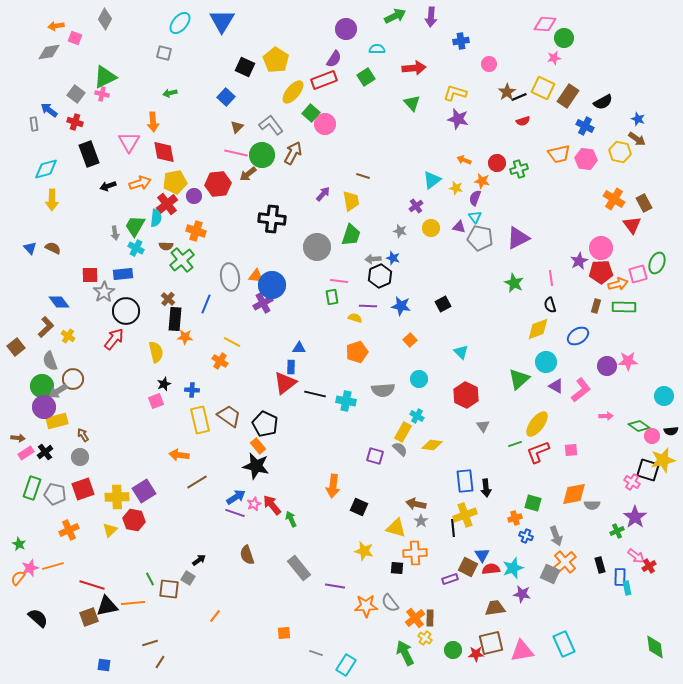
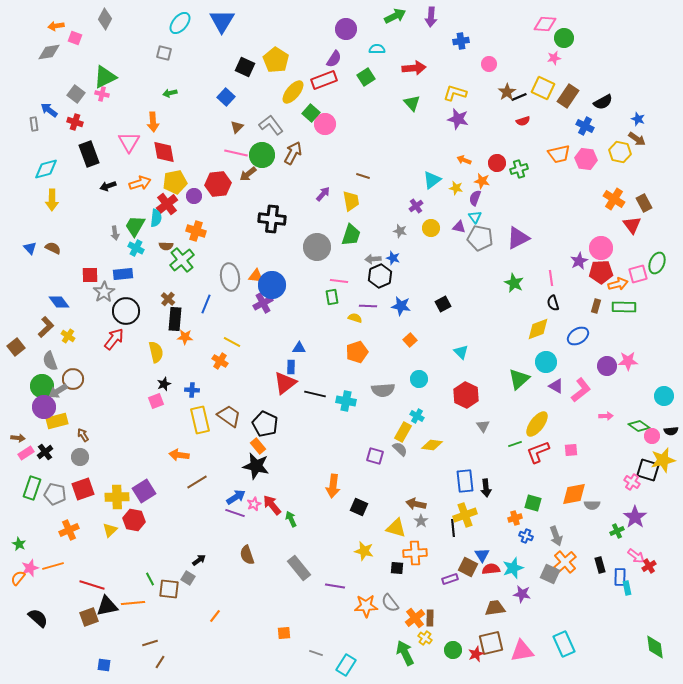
black semicircle at (550, 305): moved 3 px right, 2 px up
red star at (476, 654): rotated 21 degrees counterclockwise
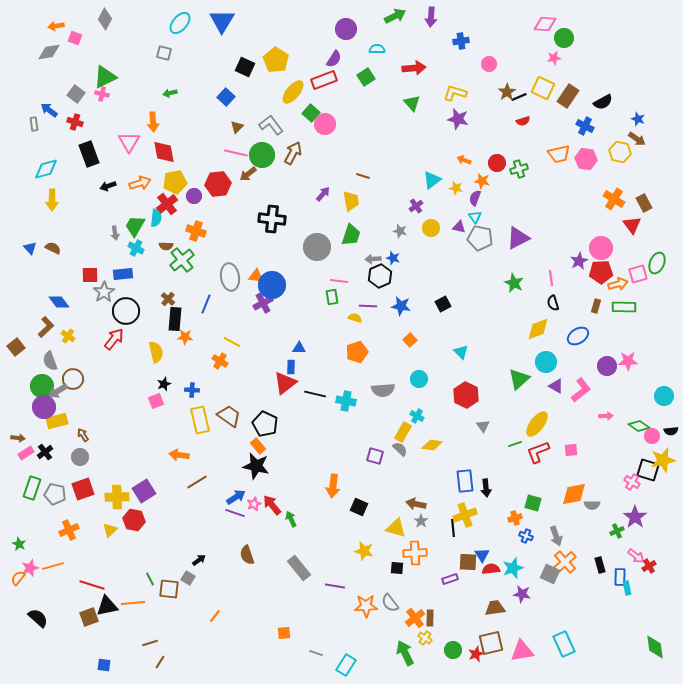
brown square at (468, 567): moved 5 px up; rotated 24 degrees counterclockwise
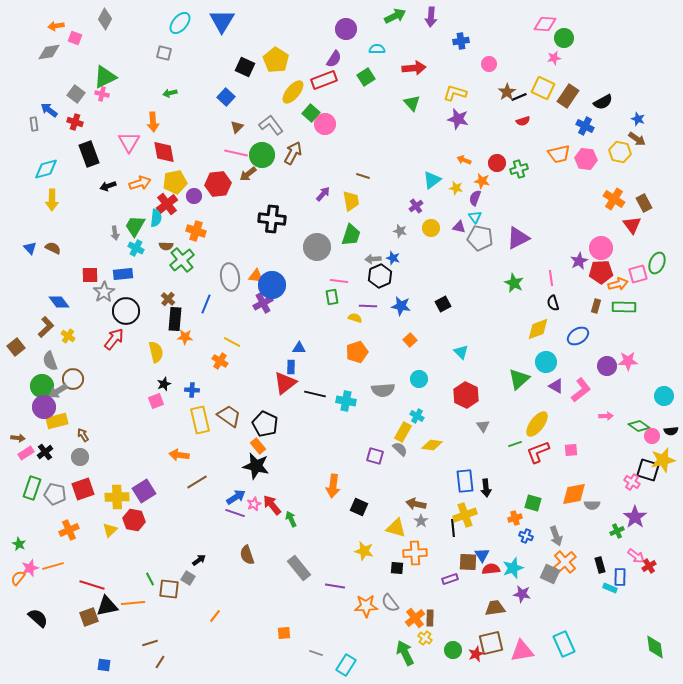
cyan rectangle at (627, 588): moved 17 px left; rotated 56 degrees counterclockwise
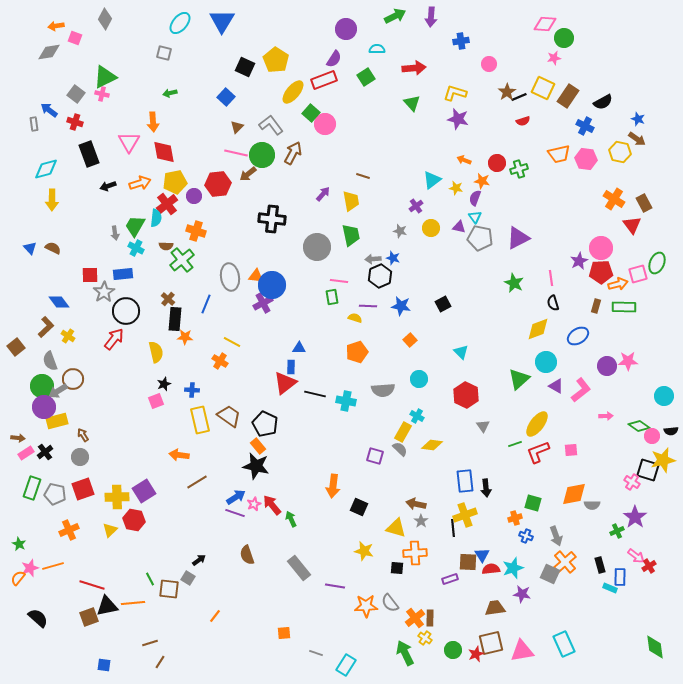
green trapezoid at (351, 235): rotated 30 degrees counterclockwise
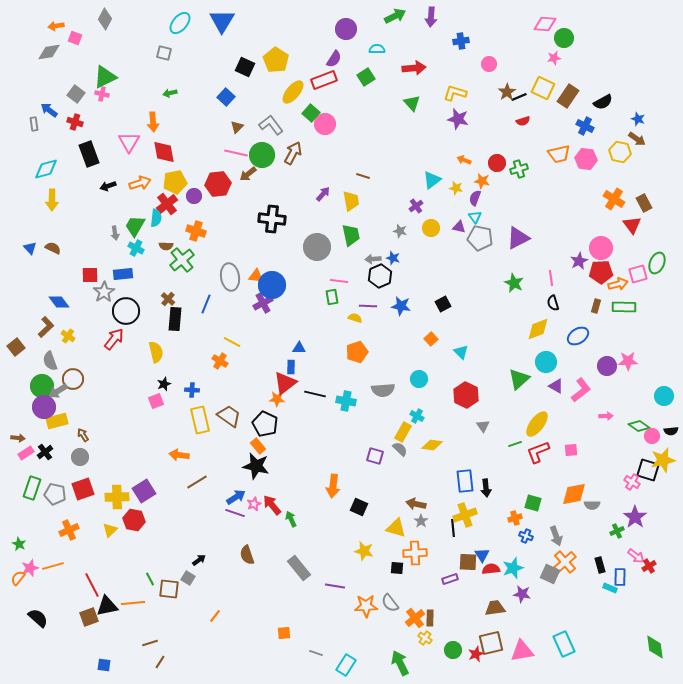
orange star at (185, 337): moved 92 px right, 62 px down
orange square at (410, 340): moved 21 px right, 1 px up
red line at (92, 585): rotated 45 degrees clockwise
green arrow at (405, 653): moved 5 px left, 10 px down
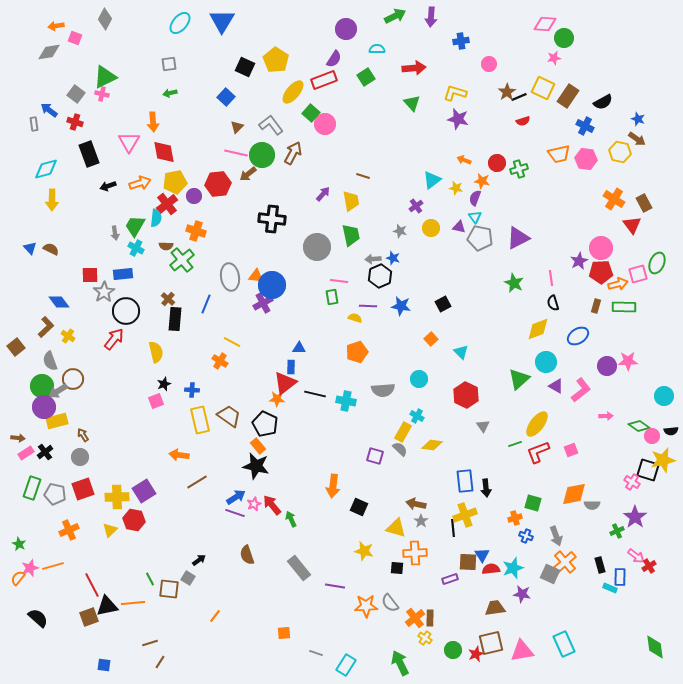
gray square at (164, 53): moved 5 px right, 11 px down; rotated 21 degrees counterclockwise
brown semicircle at (53, 248): moved 2 px left, 1 px down
pink square at (571, 450): rotated 16 degrees counterclockwise
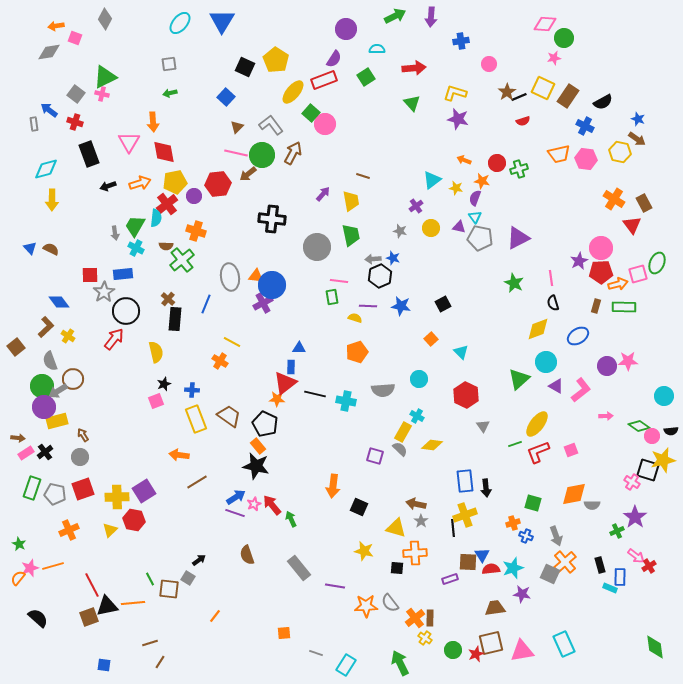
yellow rectangle at (200, 420): moved 4 px left, 1 px up; rotated 8 degrees counterclockwise
orange cross at (515, 518): moved 2 px left, 5 px down
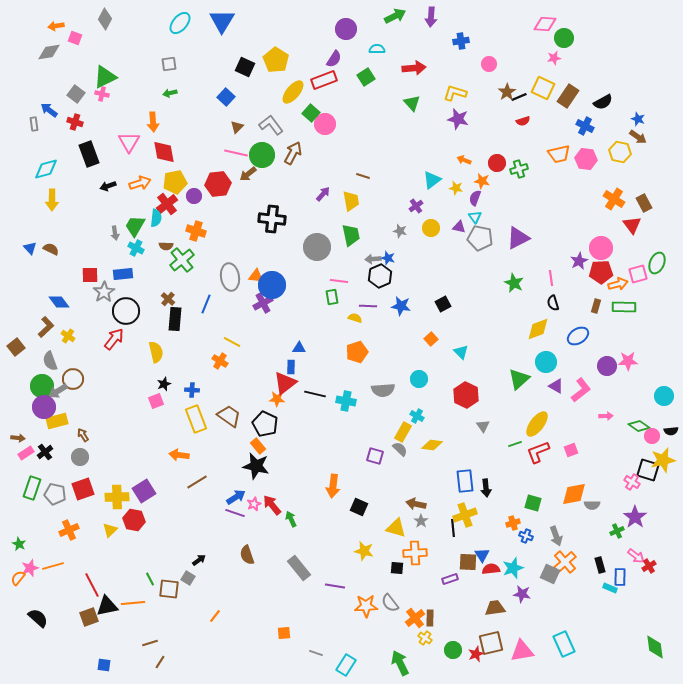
brown arrow at (637, 139): moved 1 px right, 2 px up
blue star at (393, 258): moved 5 px left
